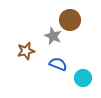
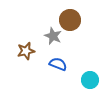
cyan circle: moved 7 px right, 2 px down
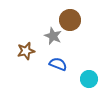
cyan circle: moved 1 px left, 1 px up
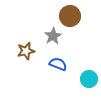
brown circle: moved 4 px up
gray star: rotated 18 degrees clockwise
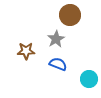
brown circle: moved 1 px up
gray star: moved 3 px right, 3 px down
brown star: rotated 12 degrees clockwise
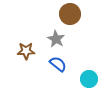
brown circle: moved 1 px up
gray star: rotated 12 degrees counterclockwise
blue semicircle: rotated 18 degrees clockwise
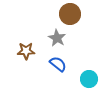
gray star: moved 1 px right, 1 px up
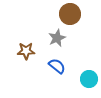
gray star: rotated 18 degrees clockwise
blue semicircle: moved 1 px left, 2 px down
